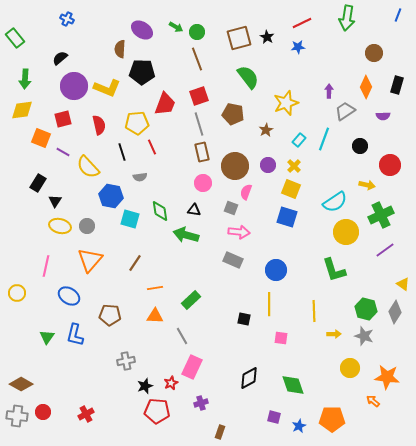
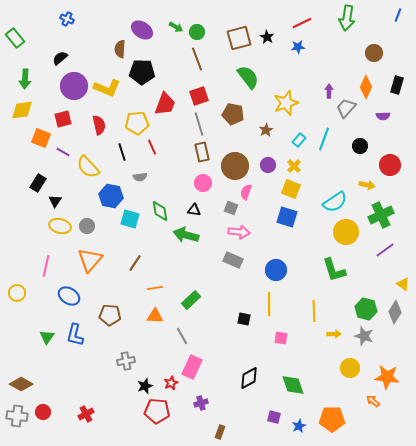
gray trapezoid at (345, 111): moved 1 px right, 3 px up; rotated 15 degrees counterclockwise
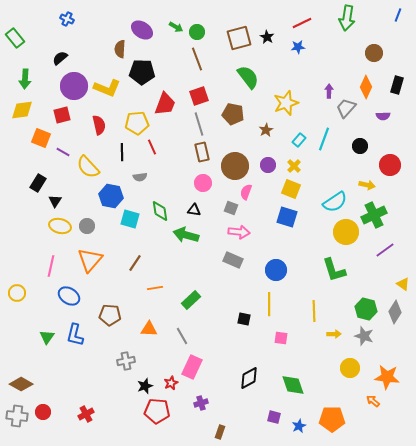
red square at (63, 119): moved 1 px left, 4 px up
black line at (122, 152): rotated 18 degrees clockwise
green cross at (381, 215): moved 7 px left
pink line at (46, 266): moved 5 px right
orange triangle at (155, 316): moved 6 px left, 13 px down
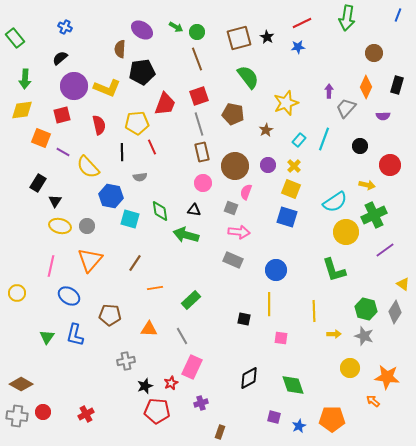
blue cross at (67, 19): moved 2 px left, 8 px down
black pentagon at (142, 72): rotated 10 degrees counterclockwise
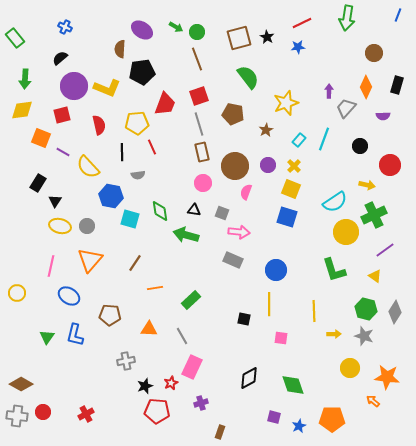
gray semicircle at (140, 177): moved 2 px left, 2 px up
gray square at (231, 208): moved 9 px left, 5 px down
yellow triangle at (403, 284): moved 28 px left, 8 px up
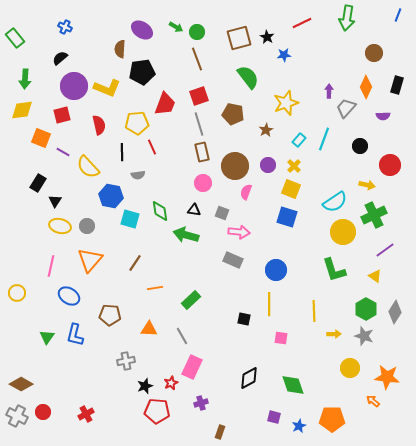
blue star at (298, 47): moved 14 px left, 8 px down
yellow circle at (346, 232): moved 3 px left
green hexagon at (366, 309): rotated 15 degrees clockwise
gray cross at (17, 416): rotated 20 degrees clockwise
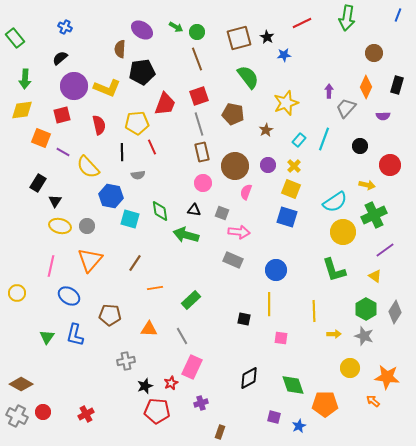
orange pentagon at (332, 419): moved 7 px left, 15 px up
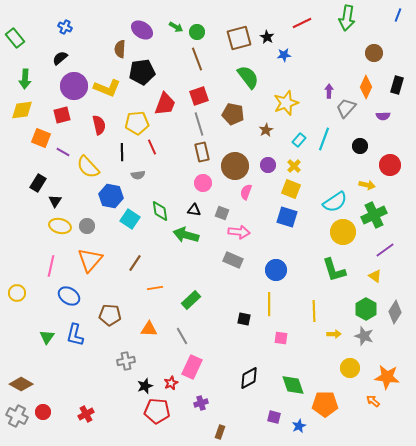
cyan square at (130, 219): rotated 18 degrees clockwise
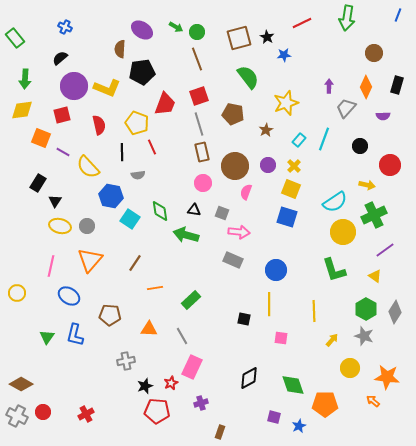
purple arrow at (329, 91): moved 5 px up
yellow pentagon at (137, 123): rotated 25 degrees clockwise
yellow arrow at (334, 334): moved 2 px left, 6 px down; rotated 48 degrees counterclockwise
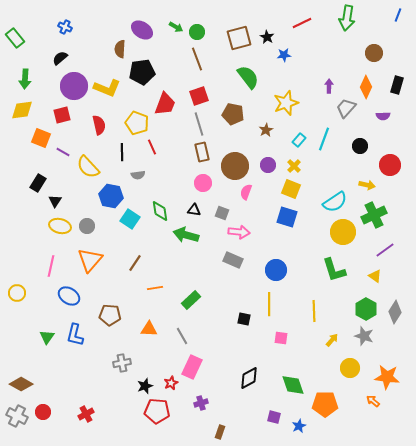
gray cross at (126, 361): moved 4 px left, 2 px down
